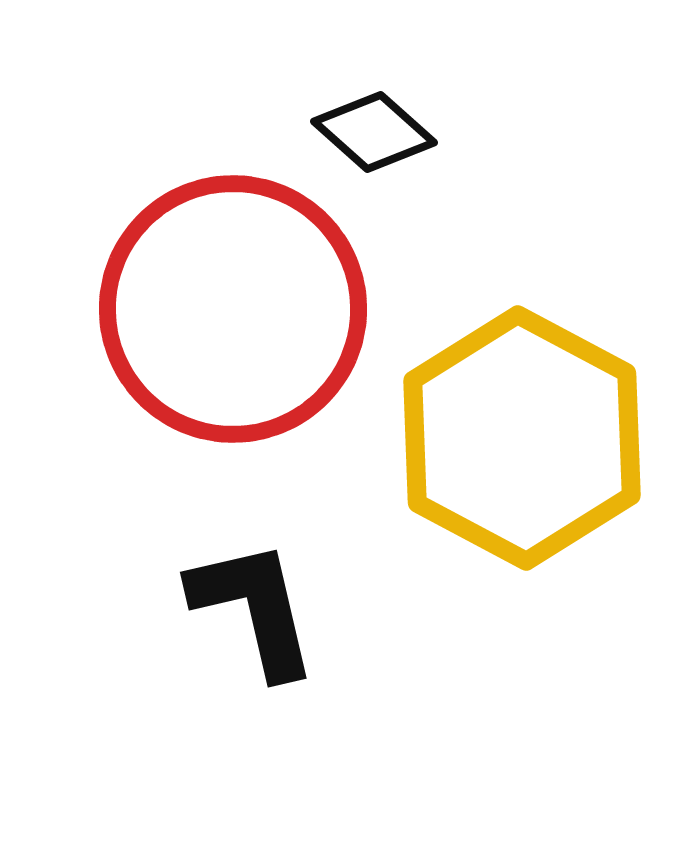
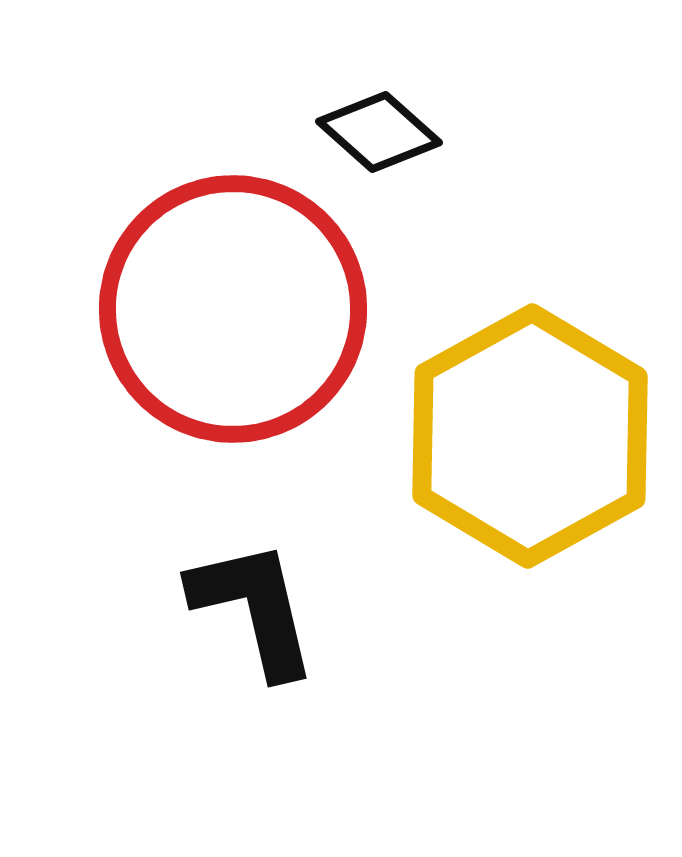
black diamond: moved 5 px right
yellow hexagon: moved 8 px right, 2 px up; rotated 3 degrees clockwise
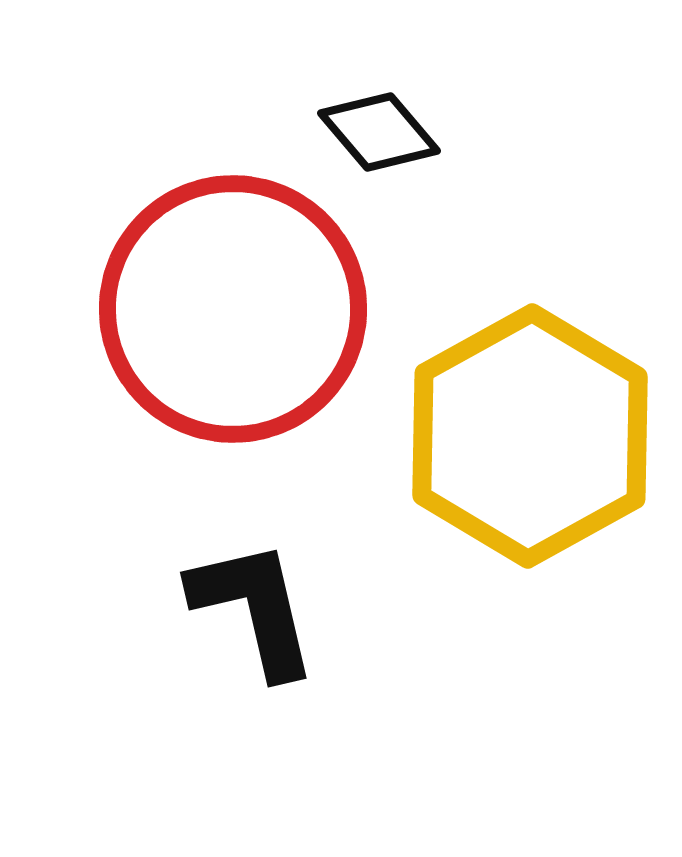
black diamond: rotated 8 degrees clockwise
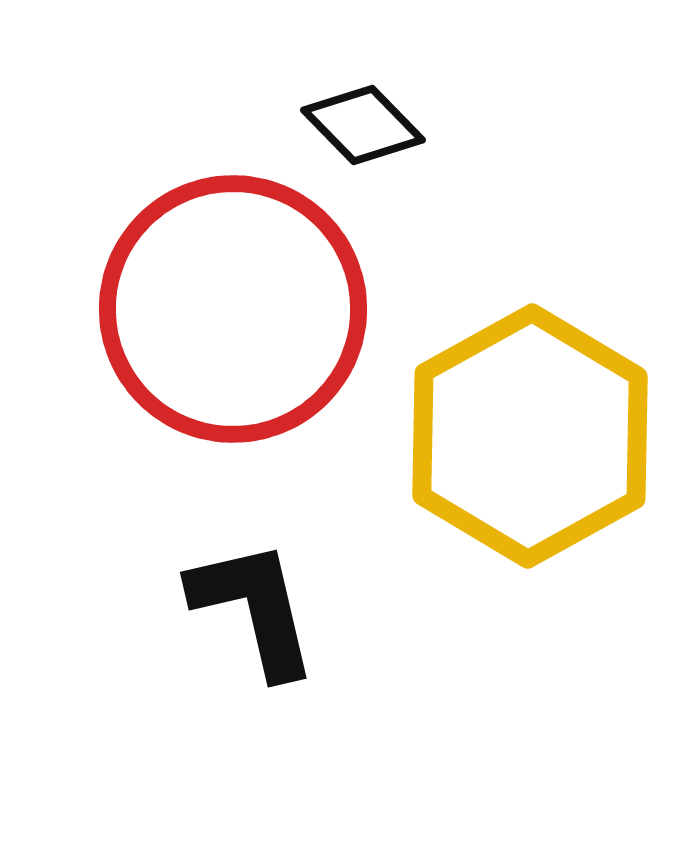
black diamond: moved 16 px left, 7 px up; rotated 4 degrees counterclockwise
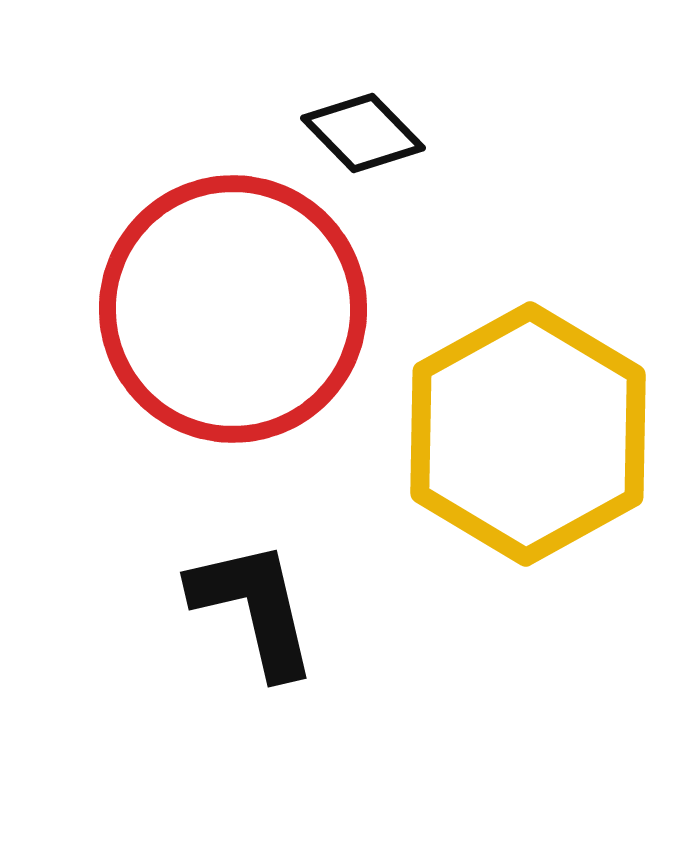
black diamond: moved 8 px down
yellow hexagon: moved 2 px left, 2 px up
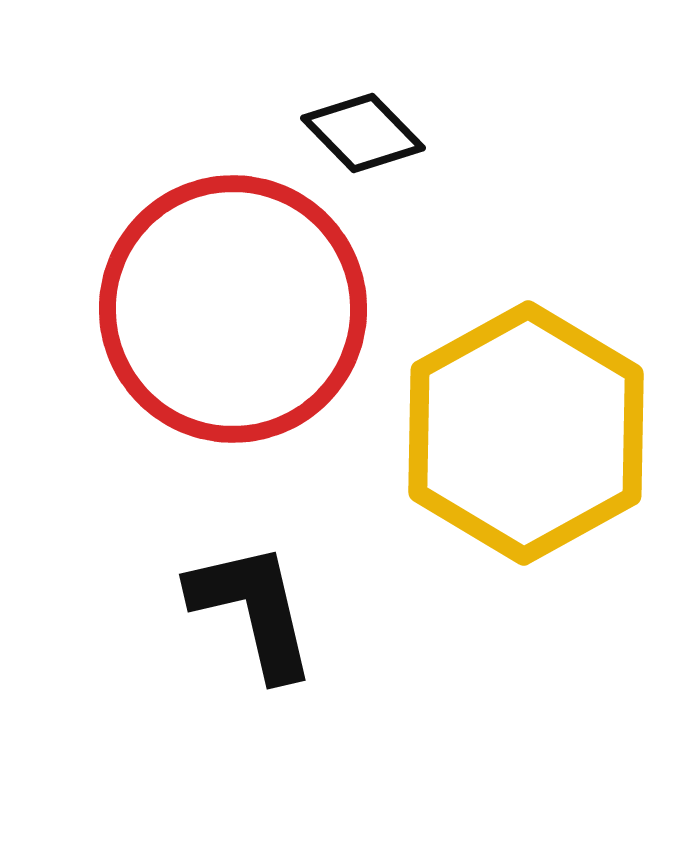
yellow hexagon: moved 2 px left, 1 px up
black L-shape: moved 1 px left, 2 px down
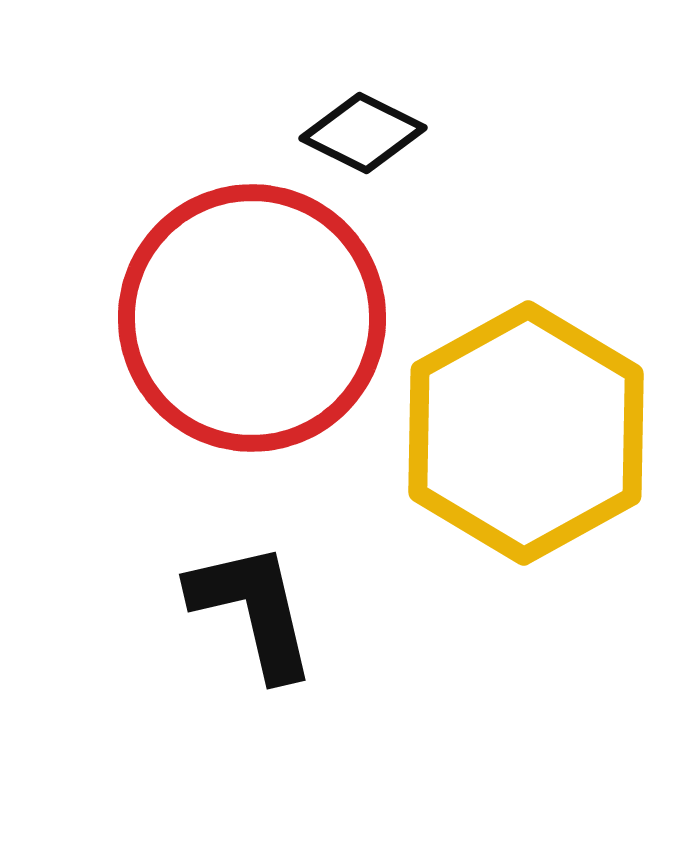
black diamond: rotated 19 degrees counterclockwise
red circle: moved 19 px right, 9 px down
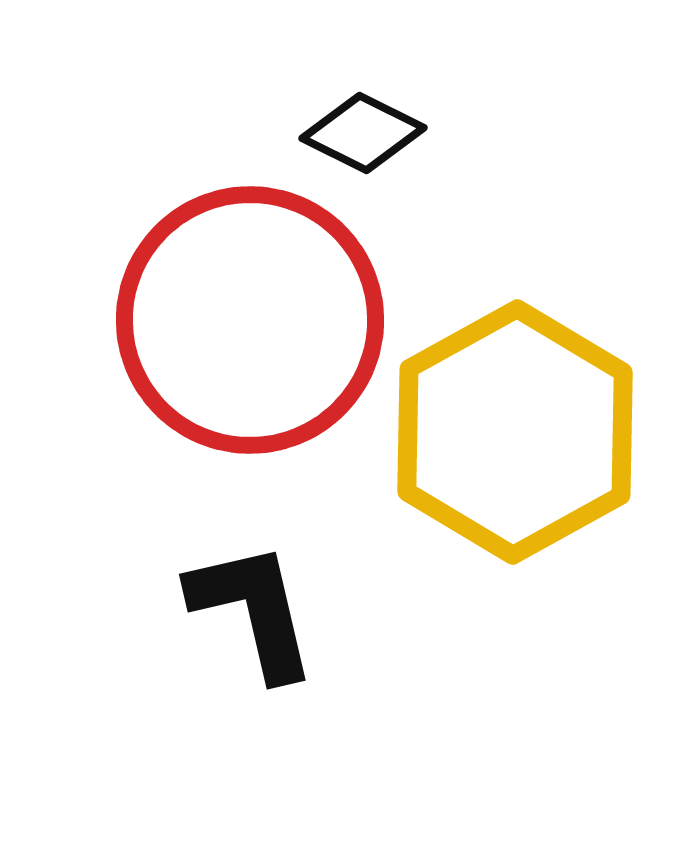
red circle: moved 2 px left, 2 px down
yellow hexagon: moved 11 px left, 1 px up
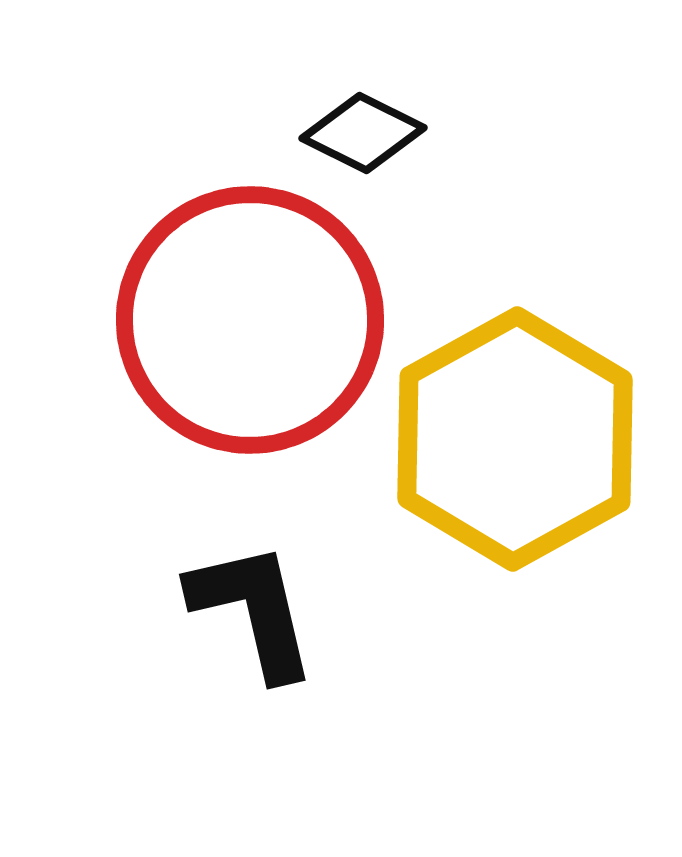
yellow hexagon: moved 7 px down
